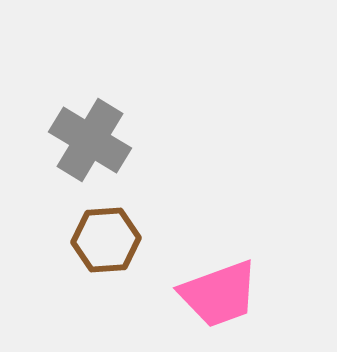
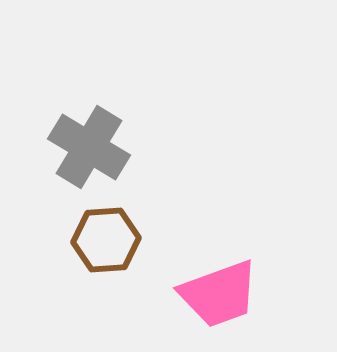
gray cross: moved 1 px left, 7 px down
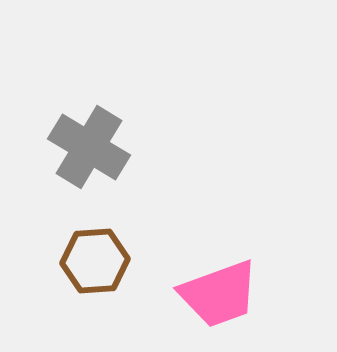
brown hexagon: moved 11 px left, 21 px down
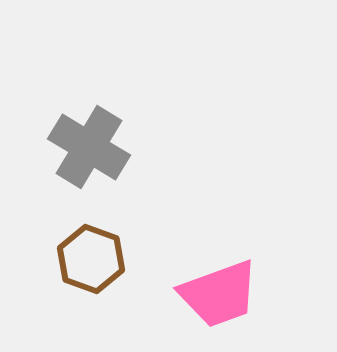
brown hexagon: moved 4 px left, 2 px up; rotated 24 degrees clockwise
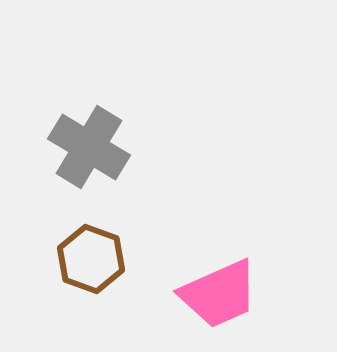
pink trapezoid: rotated 4 degrees counterclockwise
